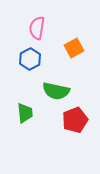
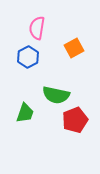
blue hexagon: moved 2 px left, 2 px up
green semicircle: moved 4 px down
green trapezoid: rotated 25 degrees clockwise
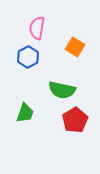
orange square: moved 1 px right, 1 px up; rotated 30 degrees counterclockwise
green semicircle: moved 6 px right, 5 px up
red pentagon: rotated 10 degrees counterclockwise
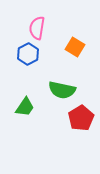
blue hexagon: moved 3 px up
green trapezoid: moved 6 px up; rotated 15 degrees clockwise
red pentagon: moved 6 px right, 2 px up
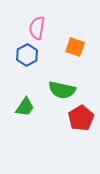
orange square: rotated 12 degrees counterclockwise
blue hexagon: moved 1 px left, 1 px down
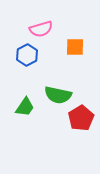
pink semicircle: moved 4 px right, 1 px down; rotated 115 degrees counterclockwise
orange square: rotated 18 degrees counterclockwise
green semicircle: moved 4 px left, 5 px down
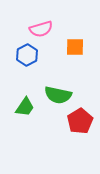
red pentagon: moved 1 px left, 3 px down
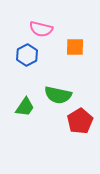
pink semicircle: rotated 30 degrees clockwise
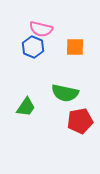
blue hexagon: moved 6 px right, 8 px up; rotated 10 degrees counterclockwise
green semicircle: moved 7 px right, 2 px up
green trapezoid: moved 1 px right
red pentagon: rotated 20 degrees clockwise
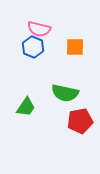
pink semicircle: moved 2 px left
